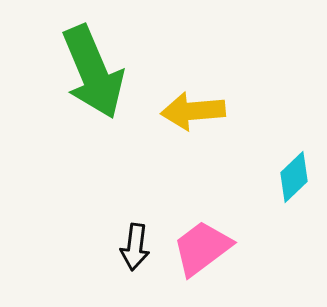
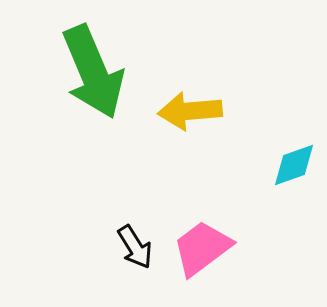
yellow arrow: moved 3 px left
cyan diamond: moved 12 px up; rotated 24 degrees clockwise
black arrow: rotated 39 degrees counterclockwise
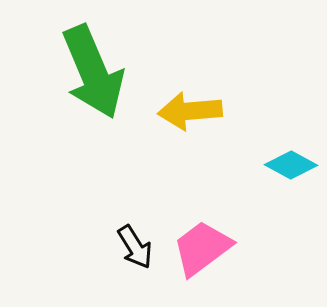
cyan diamond: moved 3 px left; rotated 48 degrees clockwise
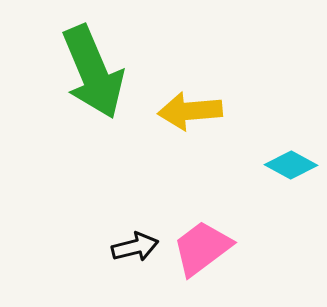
black arrow: rotated 72 degrees counterclockwise
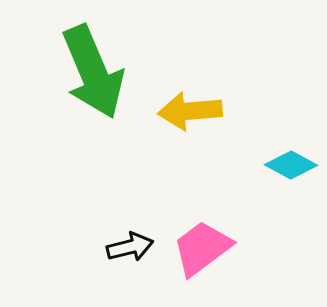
black arrow: moved 5 px left
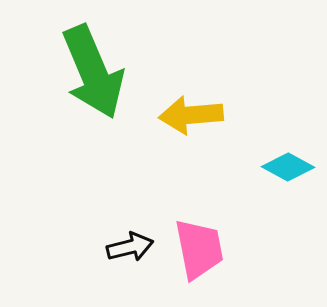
yellow arrow: moved 1 px right, 4 px down
cyan diamond: moved 3 px left, 2 px down
pink trapezoid: moved 3 px left, 1 px down; rotated 116 degrees clockwise
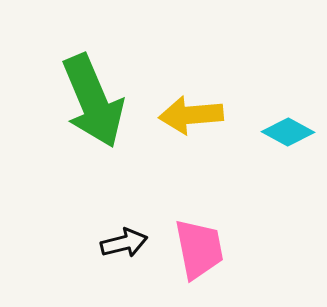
green arrow: moved 29 px down
cyan diamond: moved 35 px up
black arrow: moved 6 px left, 4 px up
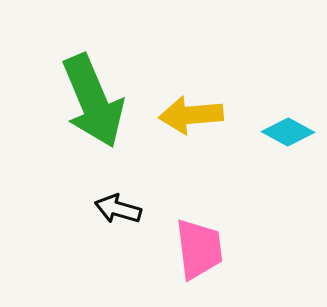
black arrow: moved 6 px left, 34 px up; rotated 150 degrees counterclockwise
pink trapezoid: rotated 4 degrees clockwise
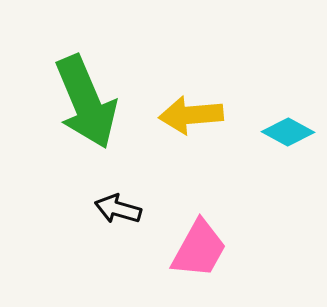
green arrow: moved 7 px left, 1 px down
pink trapezoid: rotated 36 degrees clockwise
